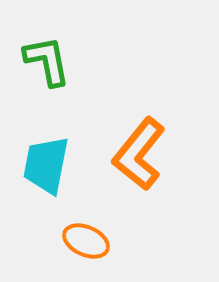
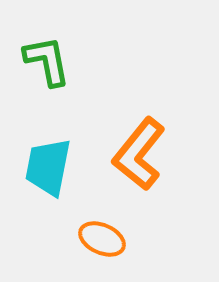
cyan trapezoid: moved 2 px right, 2 px down
orange ellipse: moved 16 px right, 2 px up
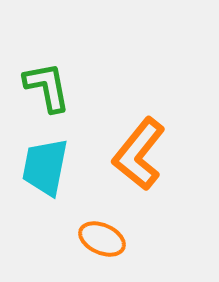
green L-shape: moved 26 px down
cyan trapezoid: moved 3 px left
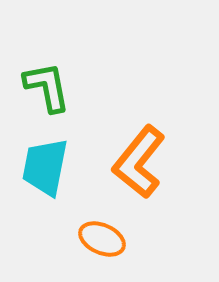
orange L-shape: moved 8 px down
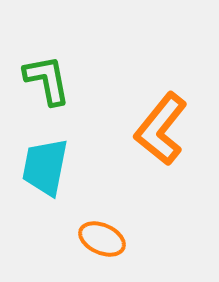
green L-shape: moved 7 px up
orange L-shape: moved 22 px right, 33 px up
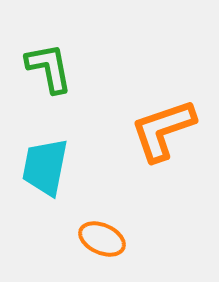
green L-shape: moved 2 px right, 12 px up
orange L-shape: moved 2 px right, 1 px down; rotated 32 degrees clockwise
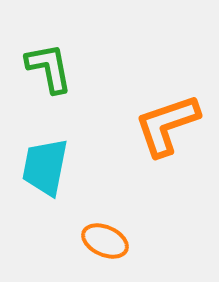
orange L-shape: moved 4 px right, 5 px up
orange ellipse: moved 3 px right, 2 px down
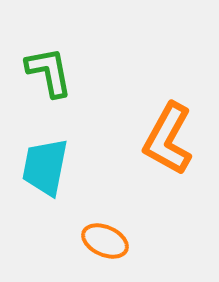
green L-shape: moved 4 px down
orange L-shape: moved 1 px right, 14 px down; rotated 42 degrees counterclockwise
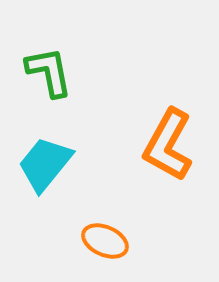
orange L-shape: moved 6 px down
cyan trapezoid: moved 3 px up; rotated 28 degrees clockwise
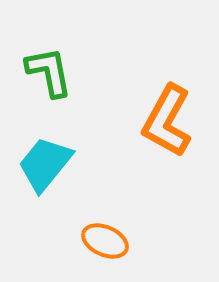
orange L-shape: moved 1 px left, 24 px up
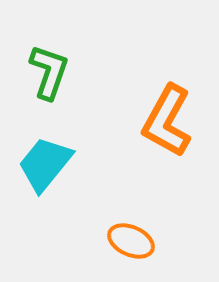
green L-shape: rotated 30 degrees clockwise
orange ellipse: moved 26 px right
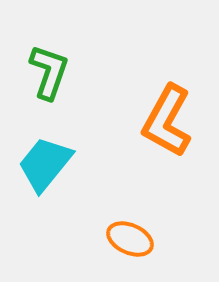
orange ellipse: moved 1 px left, 2 px up
